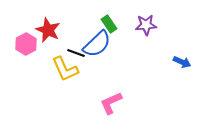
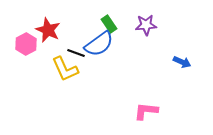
blue semicircle: moved 2 px right; rotated 8 degrees clockwise
pink L-shape: moved 35 px right, 8 px down; rotated 30 degrees clockwise
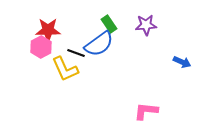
red star: rotated 25 degrees counterclockwise
pink hexagon: moved 15 px right, 3 px down
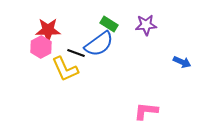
green rectangle: rotated 24 degrees counterclockwise
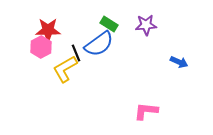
black line: rotated 48 degrees clockwise
blue arrow: moved 3 px left
yellow L-shape: rotated 84 degrees clockwise
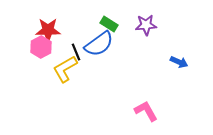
black line: moved 1 px up
pink L-shape: rotated 55 degrees clockwise
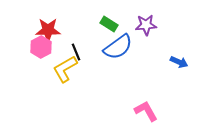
blue semicircle: moved 19 px right, 3 px down
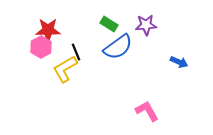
pink L-shape: moved 1 px right
